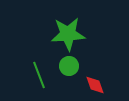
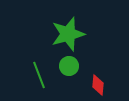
green star: rotated 12 degrees counterclockwise
red diamond: moved 3 px right; rotated 25 degrees clockwise
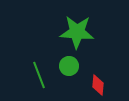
green star: moved 9 px right, 2 px up; rotated 20 degrees clockwise
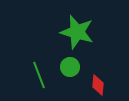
green star: rotated 12 degrees clockwise
green circle: moved 1 px right, 1 px down
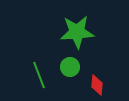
green star: rotated 20 degrees counterclockwise
red diamond: moved 1 px left
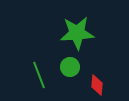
green star: moved 1 px down
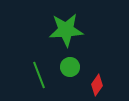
green star: moved 11 px left, 3 px up
red diamond: rotated 30 degrees clockwise
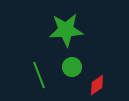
green circle: moved 2 px right
red diamond: rotated 20 degrees clockwise
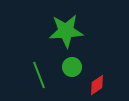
green star: moved 1 px down
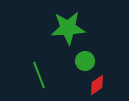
green star: moved 2 px right, 3 px up
green circle: moved 13 px right, 6 px up
